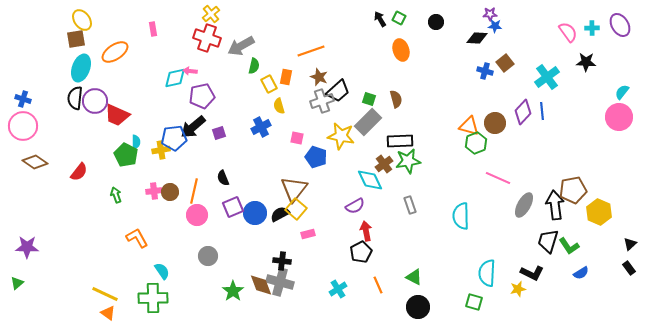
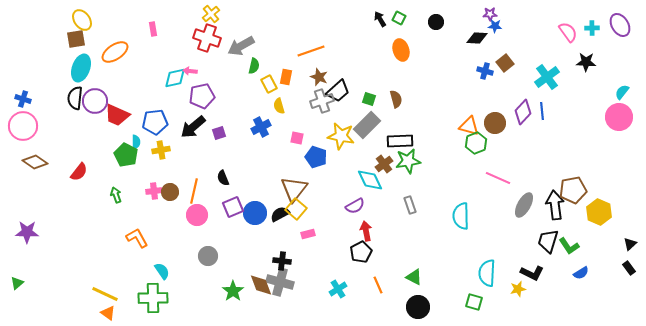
gray rectangle at (368, 122): moved 1 px left, 3 px down
blue pentagon at (174, 138): moved 19 px left, 16 px up
purple star at (27, 247): moved 15 px up
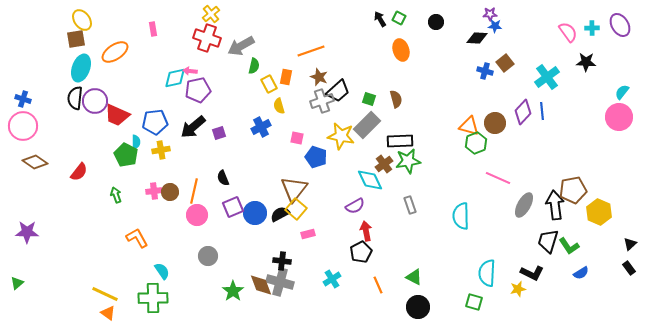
purple pentagon at (202, 96): moved 4 px left, 6 px up
cyan cross at (338, 289): moved 6 px left, 10 px up
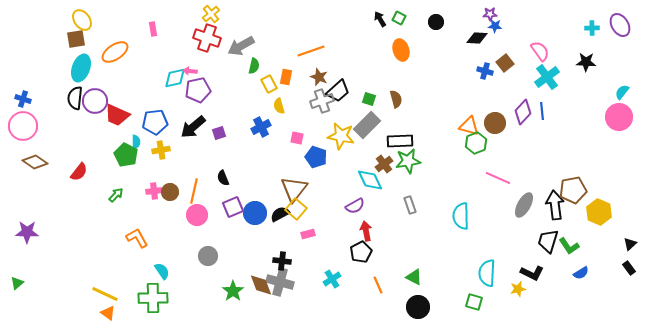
pink semicircle at (568, 32): moved 28 px left, 19 px down
green arrow at (116, 195): rotated 63 degrees clockwise
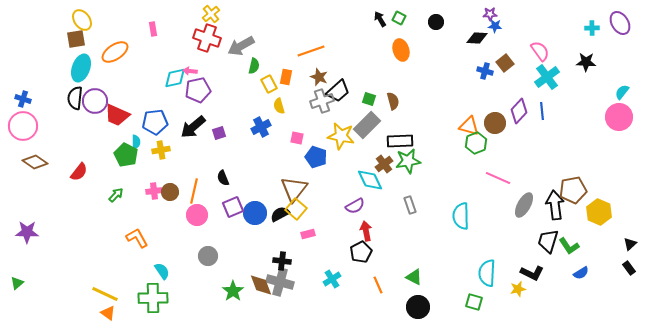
purple ellipse at (620, 25): moved 2 px up
brown semicircle at (396, 99): moved 3 px left, 2 px down
purple diamond at (523, 112): moved 4 px left, 1 px up
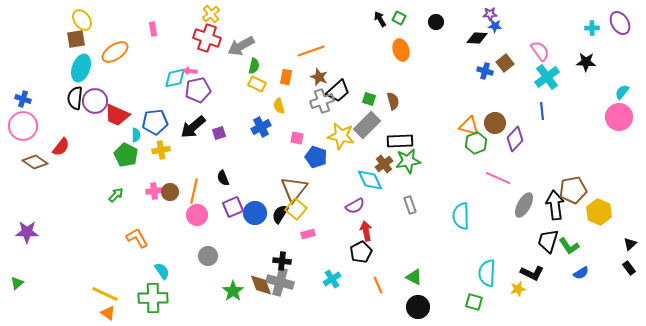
yellow rectangle at (269, 84): moved 12 px left; rotated 36 degrees counterclockwise
purple diamond at (519, 111): moved 4 px left, 28 px down
cyan semicircle at (136, 142): moved 7 px up
red semicircle at (79, 172): moved 18 px left, 25 px up
black semicircle at (280, 214): rotated 30 degrees counterclockwise
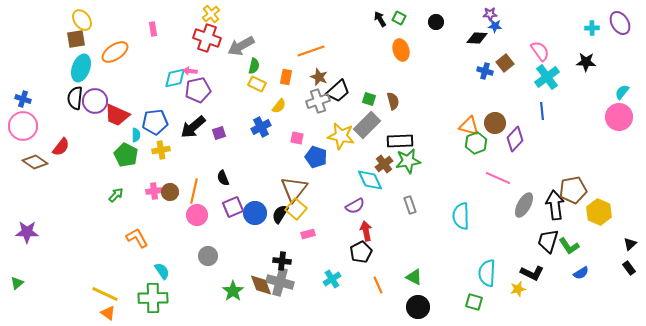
gray cross at (322, 101): moved 4 px left
yellow semicircle at (279, 106): rotated 126 degrees counterclockwise
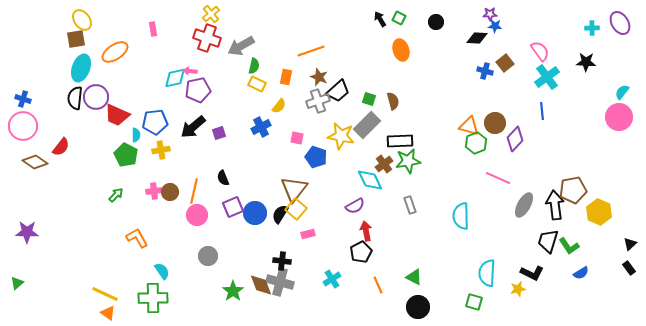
purple circle at (95, 101): moved 1 px right, 4 px up
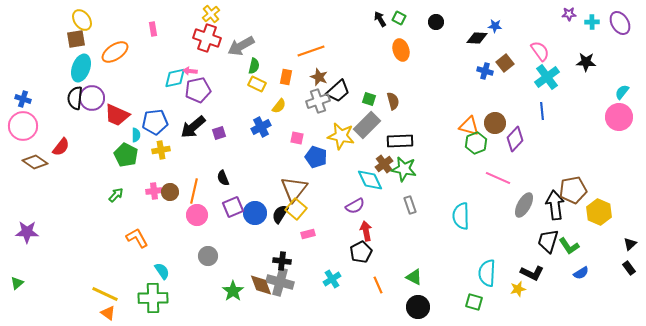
purple star at (490, 14): moved 79 px right
cyan cross at (592, 28): moved 6 px up
purple circle at (96, 97): moved 4 px left, 1 px down
green star at (408, 161): moved 4 px left, 8 px down; rotated 20 degrees clockwise
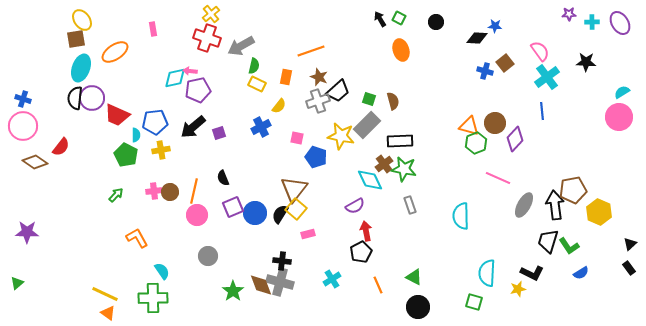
cyan semicircle at (622, 92): rotated 21 degrees clockwise
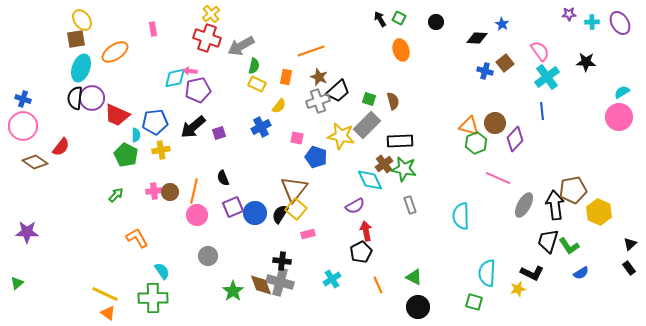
blue star at (495, 26): moved 7 px right, 2 px up; rotated 24 degrees clockwise
